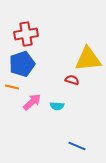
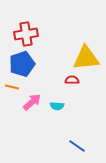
yellow triangle: moved 2 px left, 1 px up
red semicircle: rotated 16 degrees counterclockwise
blue line: rotated 12 degrees clockwise
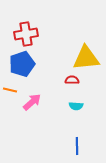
orange line: moved 2 px left, 3 px down
cyan semicircle: moved 19 px right
blue line: rotated 54 degrees clockwise
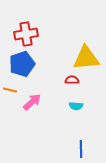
blue line: moved 4 px right, 3 px down
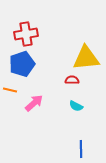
pink arrow: moved 2 px right, 1 px down
cyan semicircle: rotated 24 degrees clockwise
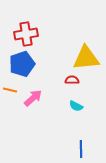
pink arrow: moved 1 px left, 5 px up
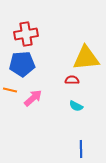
blue pentagon: rotated 15 degrees clockwise
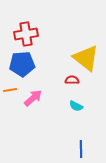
yellow triangle: rotated 44 degrees clockwise
orange line: rotated 24 degrees counterclockwise
